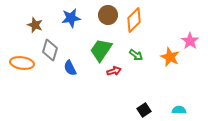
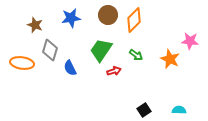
pink star: rotated 30 degrees counterclockwise
orange star: moved 2 px down
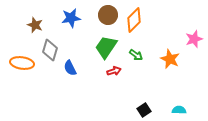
pink star: moved 4 px right, 2 px up; rotated 24 degrees counterclockwise
green trapezoid: moved 5 px right, 3 px up
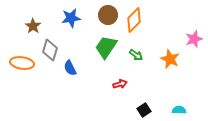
brown star: moved 2 px left, 1 px down; rotated 14 degrees clockwise
red arrow: moved 6 px right, 13 px down
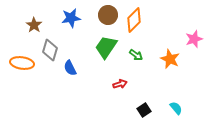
brown star: moved 1 px right, 1 px up
cyan semicircle: moved 3 px left, 2 px up; rotated 48 degrees clockwise
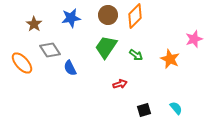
orange diamond: moved 1 px right, 4 px up
brown star: moved 1 px up
gray diamond: rotated 50 degrees counterclockwise
orange ellipse: rotated 40 degrees clockwise
black square: rotated 16 degrees clockwise
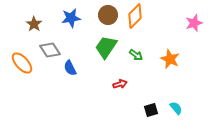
pink star: moved 16 px up
black square: moved 7 px right
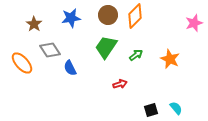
green arrow: rotated 72 degrees counterclockwise
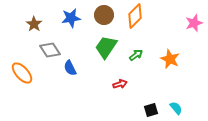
brown circle: moved 4 px left
orange ellipse: moved 10 px down
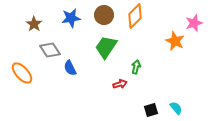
green arrow: moved 12 px down; rotated 40 degrees counterclockwise
orange star: moved 5 px right, 18 px up
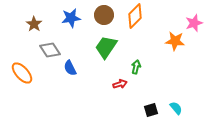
orange star: rotated 18 degrees counterclockwise
